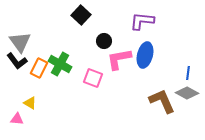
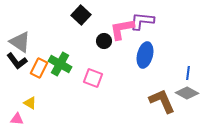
gray triangle: rotated 20 degrees counterclockwise
pink L-shape: moved 3 px right, 30 px up
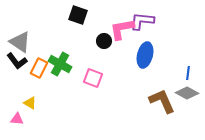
black square: moved 3 px left; rotated 24 degrees counterclockwise
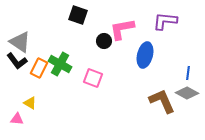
purple L-shape: moved 23 px right
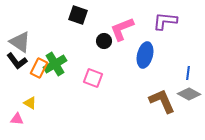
pink L-shape: rotated 12 degrees counterclockwise
green cross: moved 5 px left; rotated 30 degrees clockwise
gray diamond: moved 2 px right, 1 px down
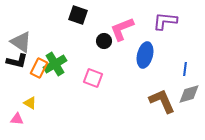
gray triangle: moved 1 px right
black L-shape: rotated 40 degrees counterclockwise
blue line: moved 3 px left, 4 px up
gray diamond: rotated 45 degrees counterclockwise
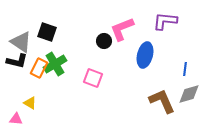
black square: moved 31 px left, 17 px down
pink triangle: moved 1 px left
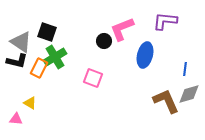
green cross: moved 7 px up
brown L-shape: moved 4 px right
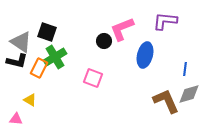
yellow triangle: moved 3 px up
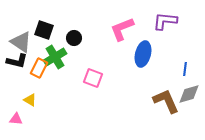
black square: moved 3 px left, 2 px up
black circle: moved 30 px left, 3 px up
blue ellipse: moved 2 px left, 1 px up
